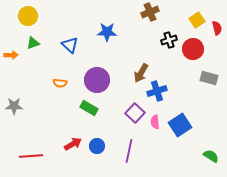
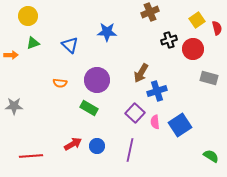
purple line: moved 1 px right, 1 px up
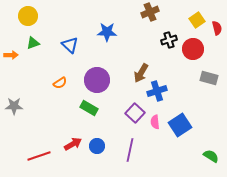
orange semicircle: rotated 40 degrees counterclockwise
red line: moved 8 px right; rotated 15 degrees counterclockwise
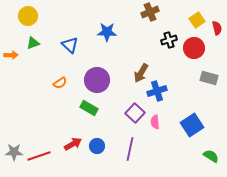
red circle: moved 1 px right, 1 px up
gray star: moved 46 px down
blue square: moved 12 px right
purple line: moved 1 px up
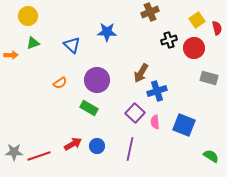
blue triangle: moved 2 px right
blue square: moved 8 px left; rotated 35 degrees counterclockwise
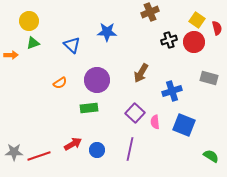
yellow circle: moved 1 px right, 5 px down
yellow square: rotated 21 degrees counterclockwise
red circle: moved 6 px up
blue cross: moved 15 px right
green rectangle: rotated 36 degrees counterclockwise
blue circle: moved 4 px down
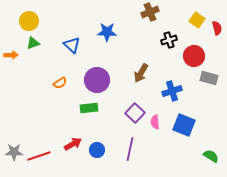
red circle: moved 14 px down
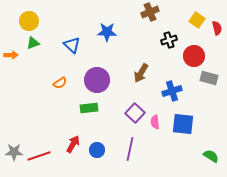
blue square: moved 1 px left, 1 px up; rotated 15 degrees counterclockwise
red arrow: rotated 30 degrees counterclockwise
